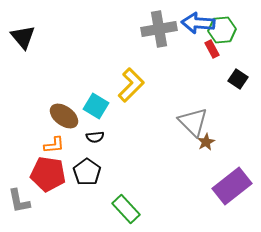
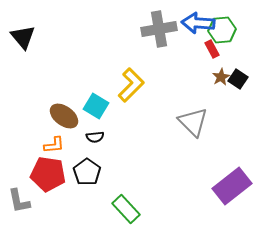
brown star: moved 15 px right, 65 px up
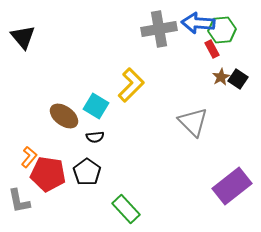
orange L-shape: moved 25 px left, 12 px down; rotated 45 degrees counterclockwise
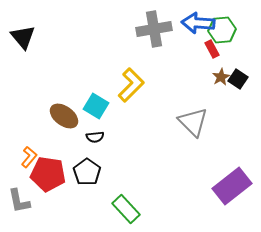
gray cross: moved 5 px left
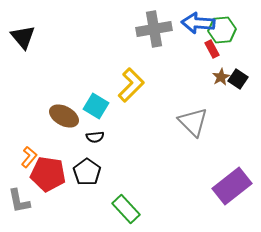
brown ellipse: rotated 8 degrees counterclockwise
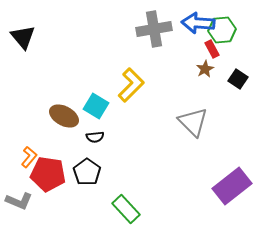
brown star: moved 16 px left, 8 px up
gray L-shape: rotated 56 degrees counterclockwise
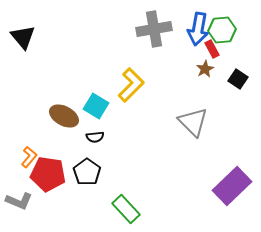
blue arrow: moved 6 px down; rotated 84 degrees counterclockwise
purple rectangle: rotated 6 degrees counterclockwise
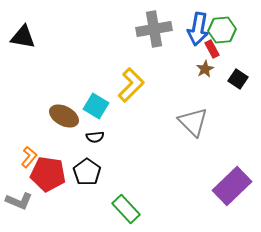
black triangle: rotated 40 degrees counterclockwise
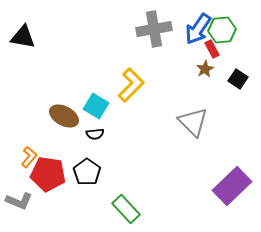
blue arrow: rotated 24 degrees clockwise
black semicircle: moved 3 px up
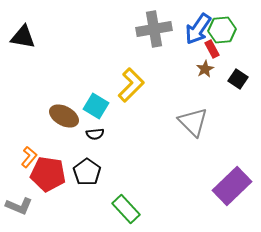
gray L-shape: moved 5 px down
